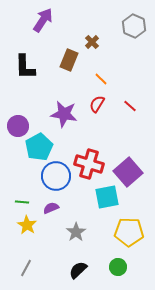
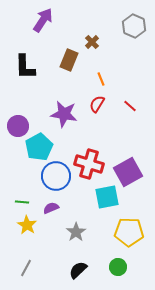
orange line: rotated 24 degrees clockwise
purple square: rotated 12 degrees clockwise
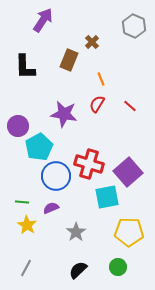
purple square: rotated 12 degrees counterclockwise
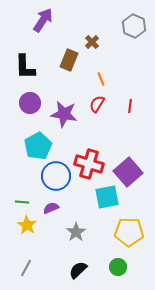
red line: rotated 56 degrees clockwise
purple circle: moved 12 px right, 23 px up
cyan pentagon: moved 1 px left, 1 px up
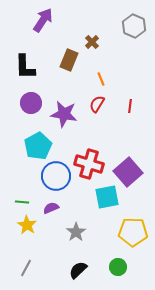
purple circle: moved 1 px right
yellow pentagon: moved 4 px right
